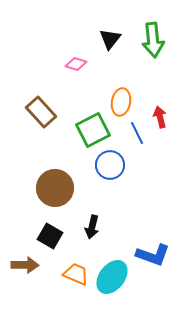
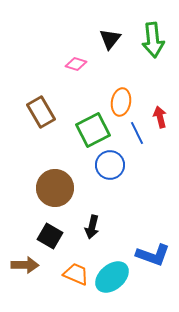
brown rectangle: rotated 12 degrees clockwise
cyan ellipse: rotated 12 degrees clockwise
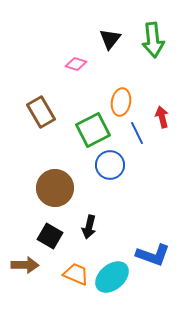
red arrow: moved 2 px right
black arrow: moved 3 px left
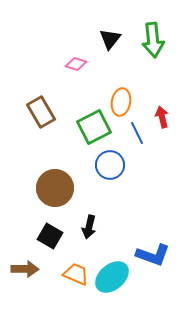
green square: moved 1 px right, 3 px up
brown arrow: moved 4 px down
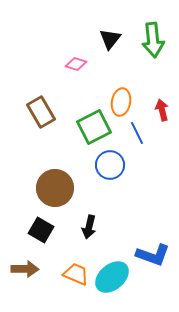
red arrow: moved 7 px up
black square: moved 9 px left, 6 px up
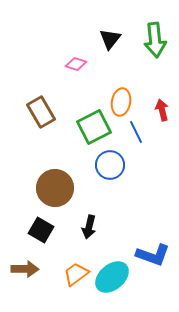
green arrow: moved 2 px right
blue line: moved 1 px left, 1 px up
orange trapezoid: rotated 60 degrees counterclockwise
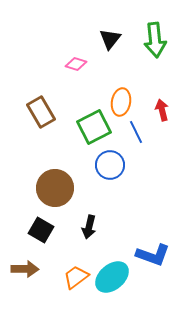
orange trapezoid: moved 3 px down
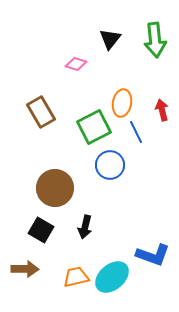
orange ellipse: moved 1 px right, 1 px down
black arrow: moved 4 px left
orange trapezoid: rotated 24 degrees clockwise
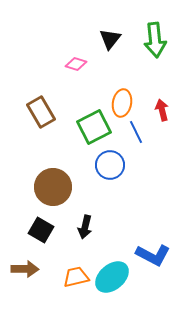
brown circle: moved 2 px left, 1 px up
blue L-shape: rotated 8 degrees clockwise
